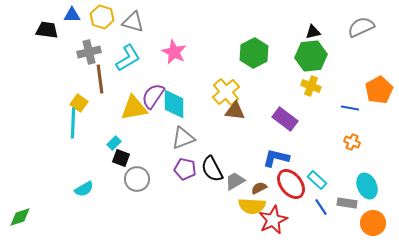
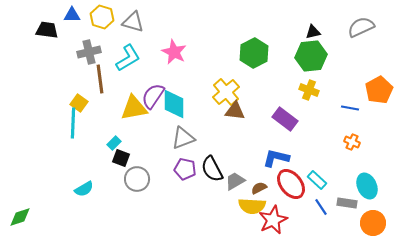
yellow cross at (311, 86): moved 2 px left, 4 px down
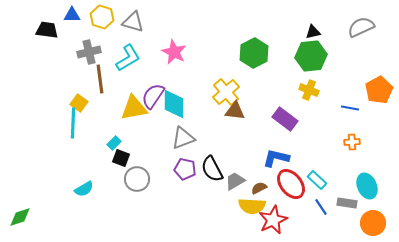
orange cross at (352, 142): rotated 28 degrees counterclockwise
